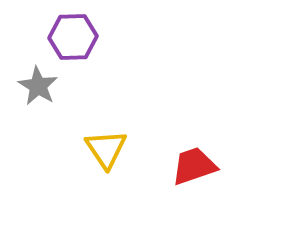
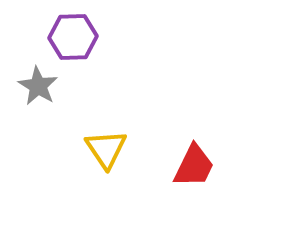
red trapezoid: rotated 135 degrees clockwise
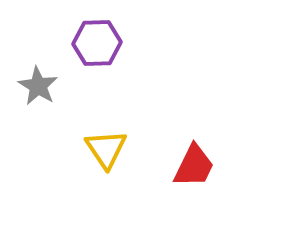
purple hexagon: moved 24 px right, 6 px down
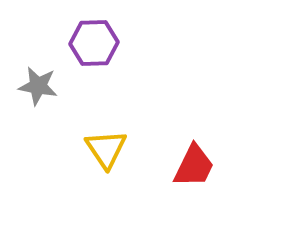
purple hexagon: moved 3 px left
gray star: rotated 21 degrees counterclockwise
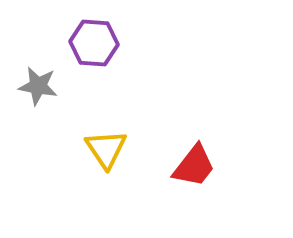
purple hexagon: rotated 6 degrees clockwise
red trapezoid: rotated 12 degrees clockwise
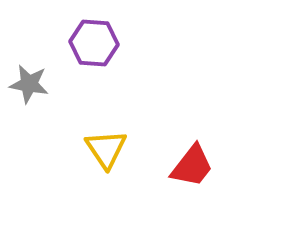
gray star: moved 9 px left, 2 px up
red trapezoid: moved 2 px left
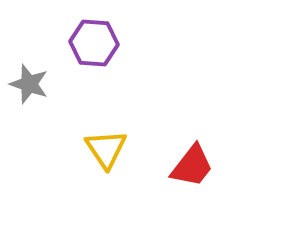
gray star: rotated 9 degrees clockwise
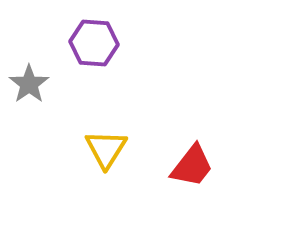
gray star: rotated 18 degrees clockwise
yellow triangle: rotated 6 degrees clockwise
